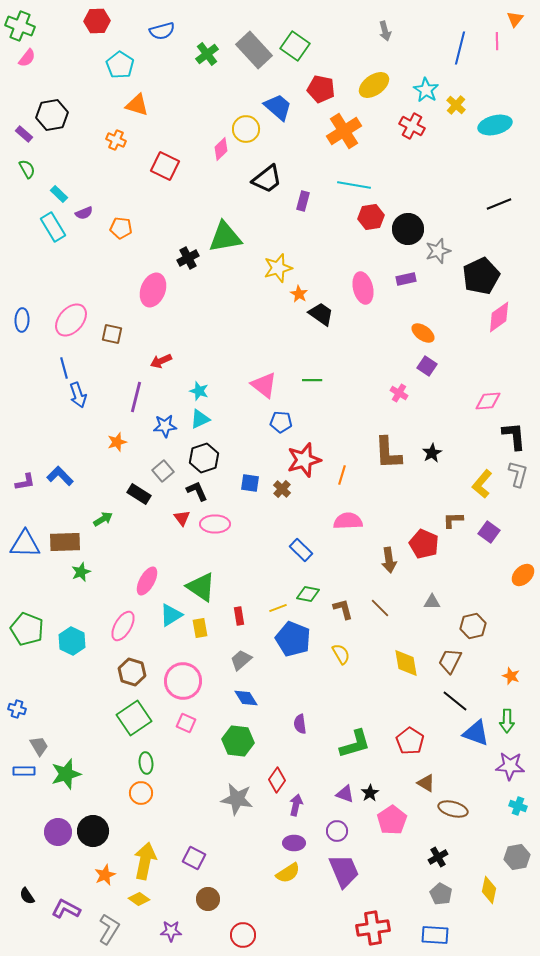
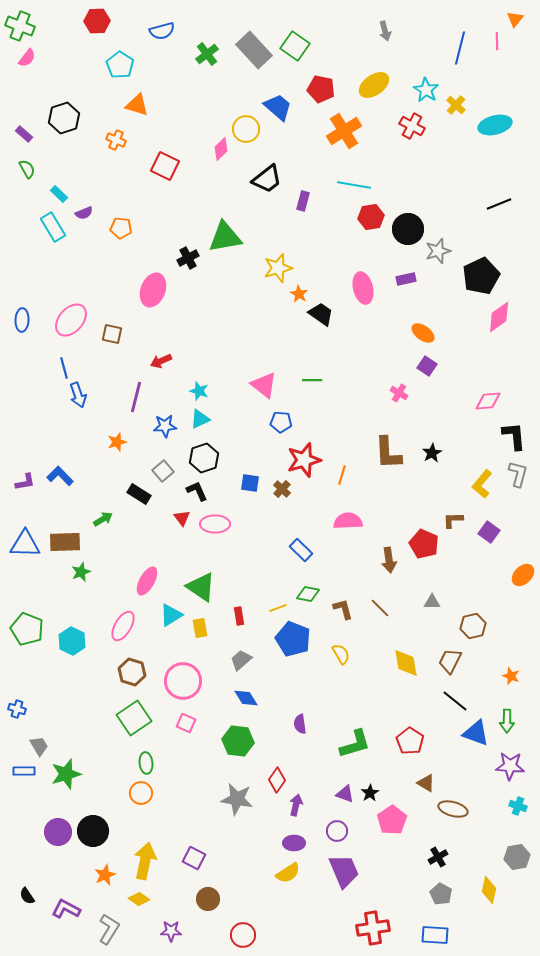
black hexagon at (52, 115): moved 12 px right, 3 px down; rotated 8 degrees counterclockwise
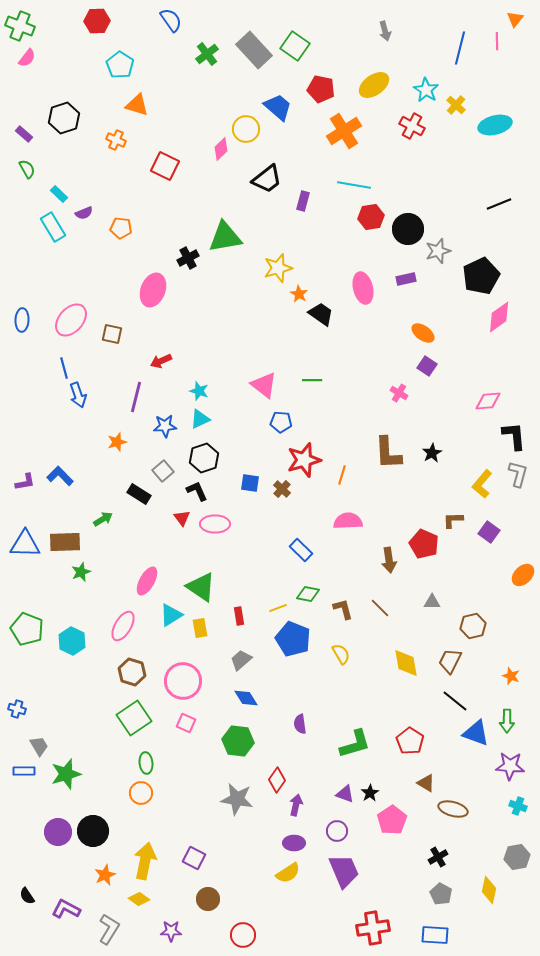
blue semicircle at (162, 31): moved 9 px right, 11 px up; rotated 110 degrees counterclockwise
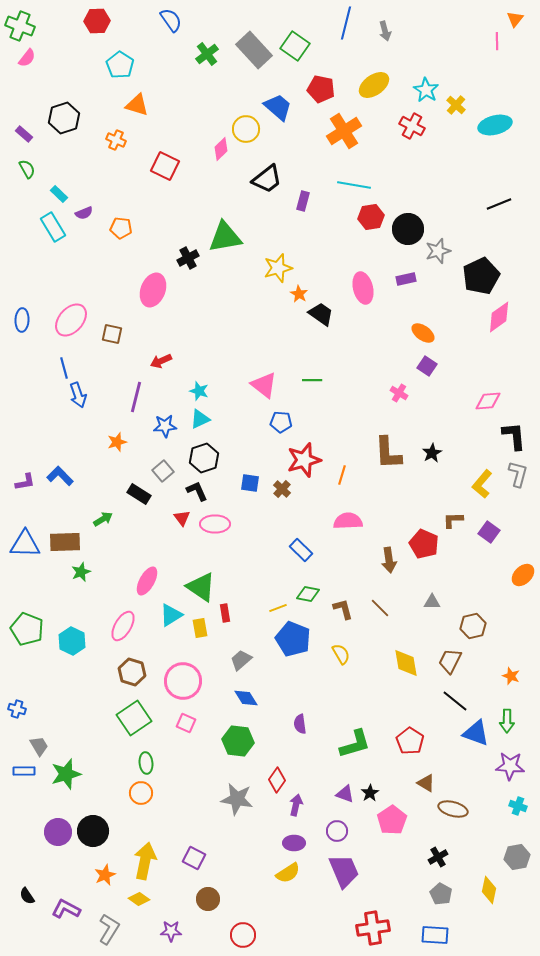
blue line at (460, 48): moved 114 px left, 25 px up
red rectangle at (239, 616): moved 14 px left, 3 px up
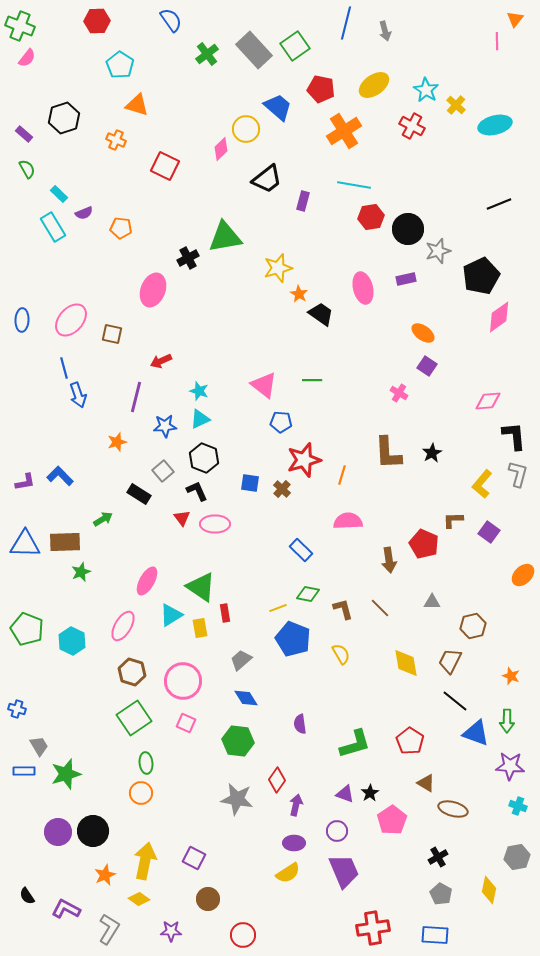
green square at (295, 46): rotated 20 degrees clockwise
black hexagon at (204, 458): rotated 20 degrees counterclockwise
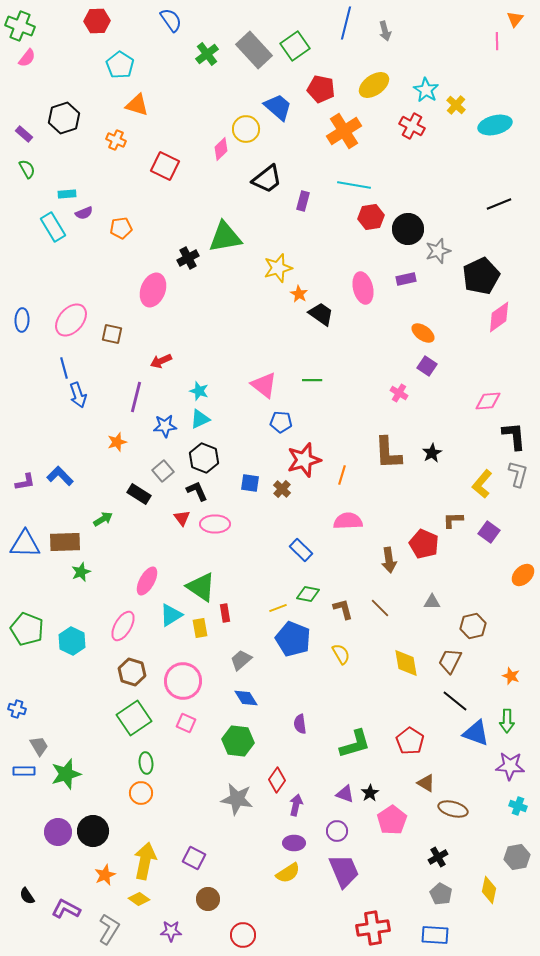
cyan rectangle at (59, 194): moved 8 px right; rotated 48 degrees counterclockwise
orange pentagon at (121, 228): rotated 15 degrees counterclockwise
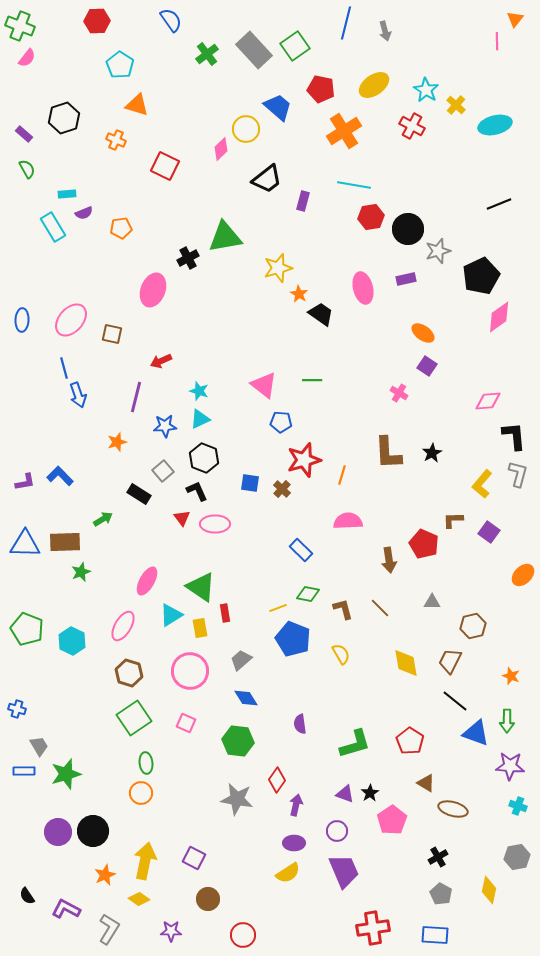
brown hexagon at (132, 672): moved 3 px left, 1 px down
pink circle at (183, 681): moved 7 px right, 10 px up
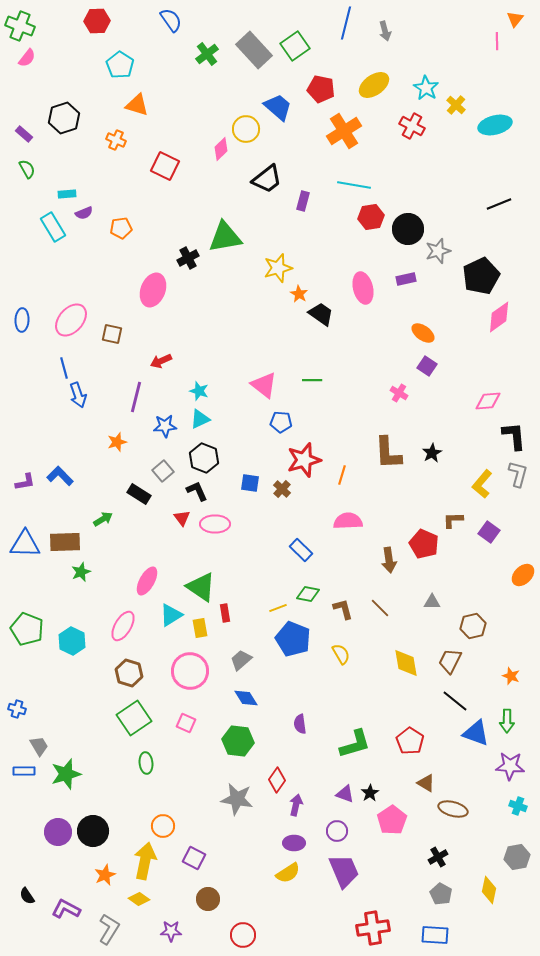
cyan star at (426, 90): moved 2 px up
orange circle at (141, 793): moved 22 px right, 33 px down
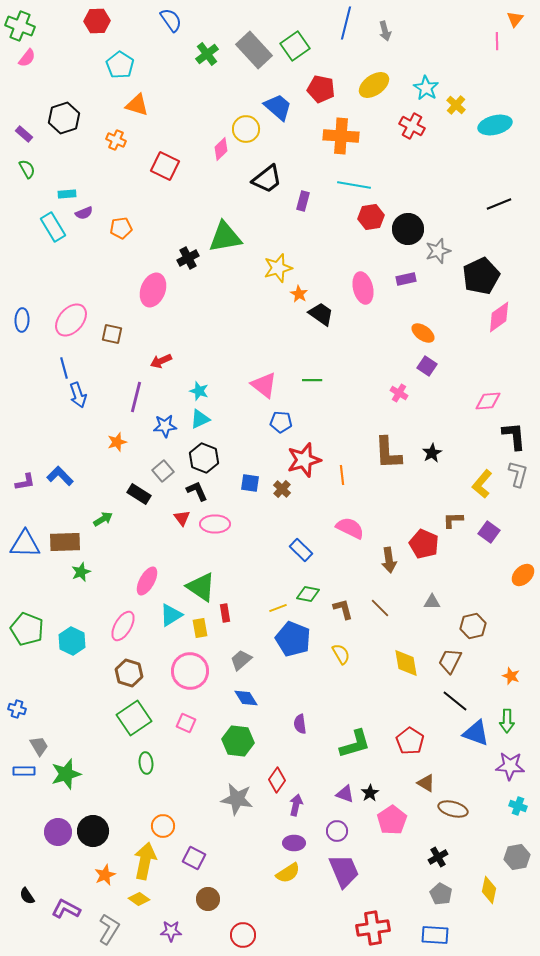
orange cross at (344, 131): moved 3 px left, 5 px down; rotated 36 degrees clockwise
orange line at (342, 475): rotated 24 degrees counterclockwise
pink semicircle at (348, 521): moved 2 px right, 7 px down; rotated 28 degrees clockwise
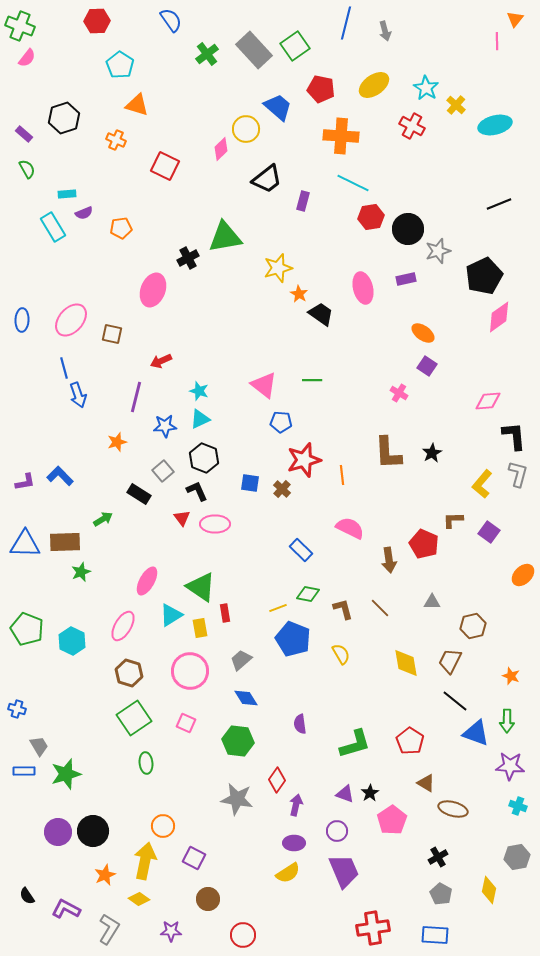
cyan line at (354, 185): moved 1 px left, 2 px up; rotated 16 degrees clockwise
black pentagon at (481, 276): moved 3 px right
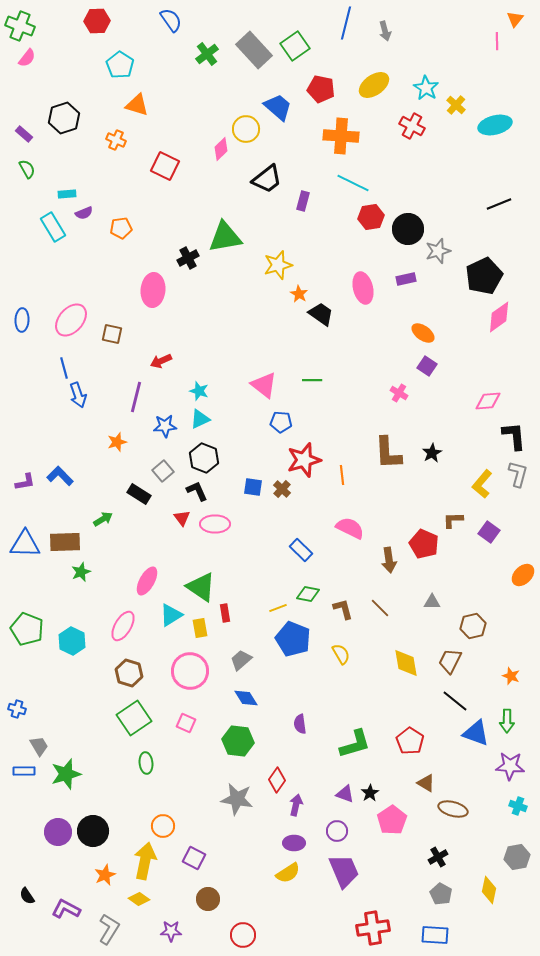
yellow star at (278, 268): moved 3 px up
pink ellipse at (153, 290): rotated 16 degrees counterclockwise
blue square at (250, 483): moved 3 px right, 4 px down
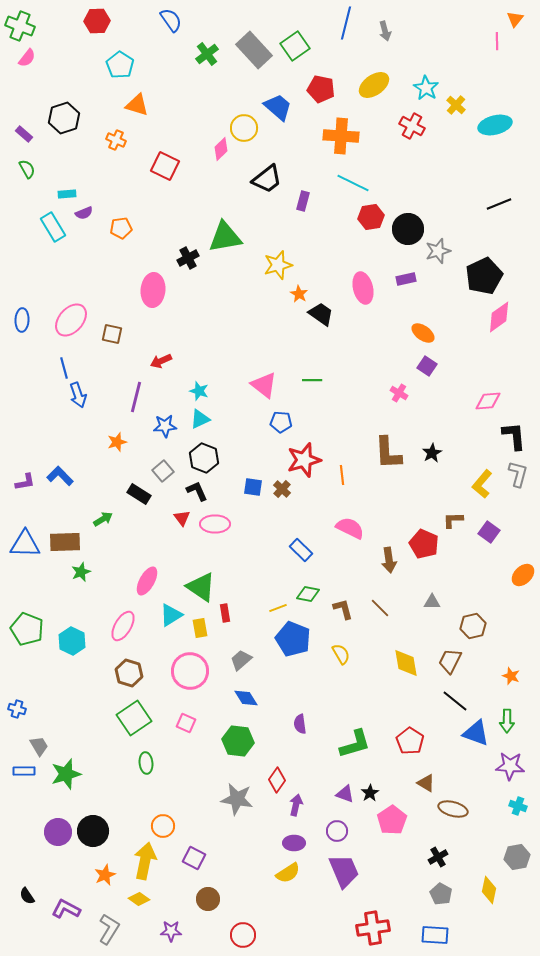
yellow circle at (246, 129): moved 2 px left, 1 px up
